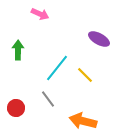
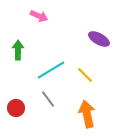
pink arrow: moved 1 px left, 2 px down
cyan line: moved 6 px left, 2 px down; rotated 20 degrees clockwise
orange arrow: moved 4 px right, 7 px up; rotated 64 degrees clockwise
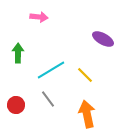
pink arrow: moved 1 px down; rotated 18 degrees counterclockwise
purple ellipse: moved 4 px right
green arrow: moved 3 px down
red circle: moved 3 px up
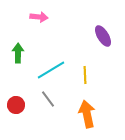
purple ellipse: moved 3 px up; rotated 30 degrees clockwise
yellow line: rotated 42 degrees clockwise
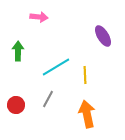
green arrow: moved 2 px up
cyan line: moved 5 px right, 3 px up
gray line: rotated 66 degrees clockwise
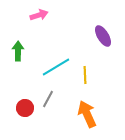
pink arrow: moved 2 px up; rotated 24 degrees counterclockwise
red circle: moved 9 px right, 3 px down
orange arrow: rotated 12 degrees counterclockwise
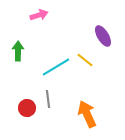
yellow line: moved 15 px up; rotated 48 degrees counterclockwise
gray line: rotated 36 degrees counterclockwise
red circle: moved 2 px right
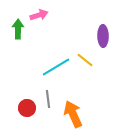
purple ellipse: rotated 30 degrees clockwise
green arrow: moved 22 px up
orange arrow: moved 14 px left
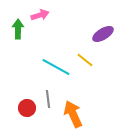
pink arrow: moved 1 px right
purple ellipse: moved 2 px up; rotated 60 degrees clockwise
cyan line: rotated 60 degrees clockwise
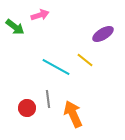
green arrow: moved 3 px left, 2 px up; rotated 126 degrees clockwise
